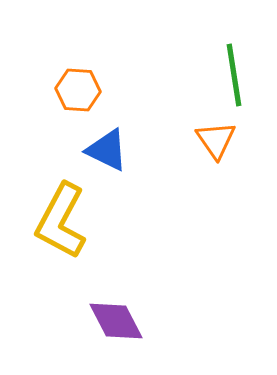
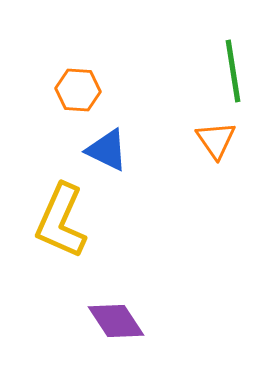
green line: moved 1 px left, 4 px up
yellow L-shape: rotated 4 degrees counterclockwise
purple diamond: rotated 6 degrees counterclockwise
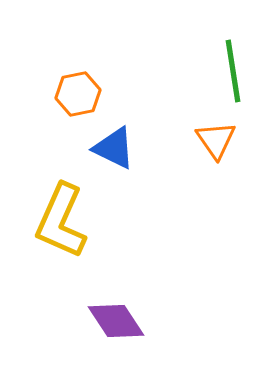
orange hexagon: moved 4 px down; rotated 15 degrees counterclockwise
blue triangle: moved 7 px right, 2 px up
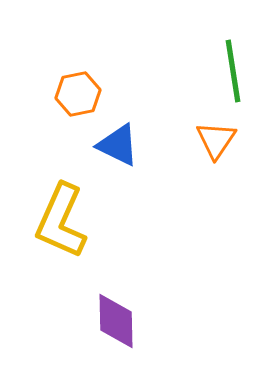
orange triangle: rotated 9 degrees clockwise
blue triangle: moved 4 px right, 3 px up
purple diamond: rotated 32 degrees clockwise
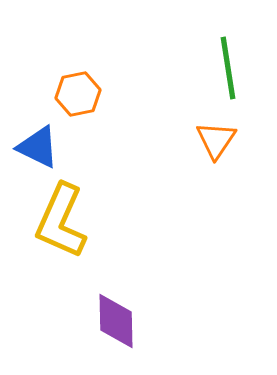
green line: moved 5 px left, 3 px up
blue triangle: moved 80 px left, 2 px down
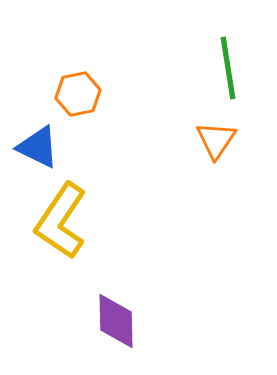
yellow L-shape: rotated 10 degrees clockwise
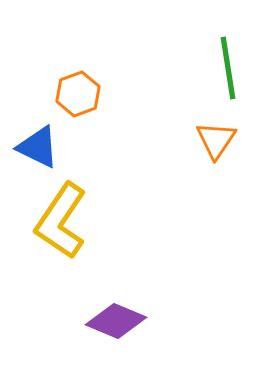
orange hexagon: rotated 9 degrees counterclockwise
purple diamond: rotated 66 degrees counterclockwise
